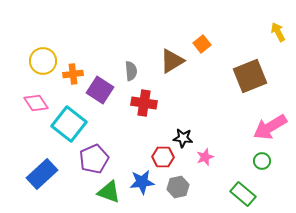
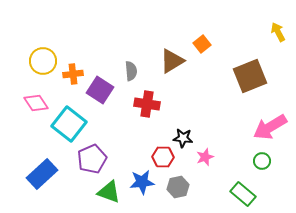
red cross: moved 3 px right, 1 px down
purple pentagon: moved 2 px left
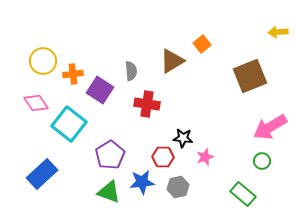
yellow arrow: rotated 66 degrees counterclockwise
purple pentagon: moved 18 px right, 4 px up; rotated 8 degrees counterclockwise
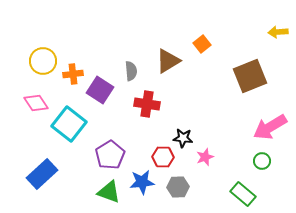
brown triangle: moved 4 px left
gray hexagon: rotated 10 degrees clockwise
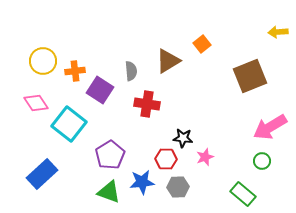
orange cross: moved 2 px right, 3 px up
red hexagon: moved 3 px right, 2 px down
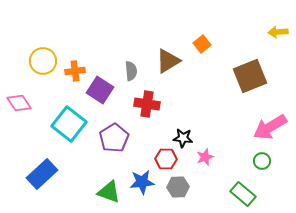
pink diamond: moved 17 px left
purple pentagon: moved 4 px right, 17 px up
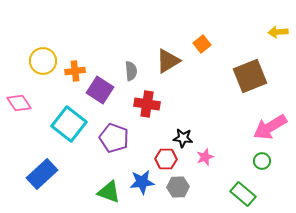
purple pentagon: rotated 20 degrees counterclockwise
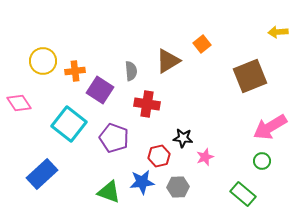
red hexagon: moved 7 px left, 3 px up; rotated 15 degrees counterclockwise
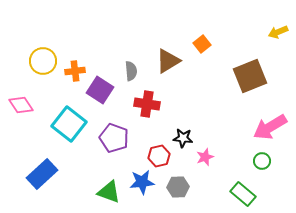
yellow arrow: rotated 18 degrees counterclockwise
pink diamond: moved 2 px right, 2 px down
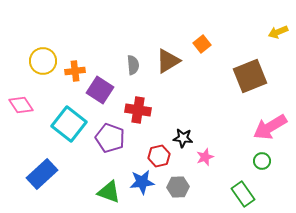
gray semicircle: moved 2 px right, 6 px up
red cross: moved 9 px left, 6 px down
purple pentagon: moved 4 px left
green rectangle: rotated 15 degrees clockwise
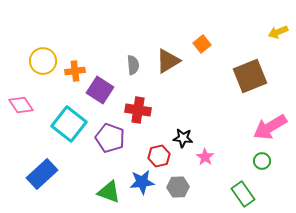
pink star: rotated 18 degrees counterclockwise
